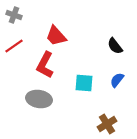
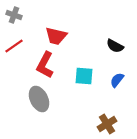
red trapezoid: rotated 35 degrees counterclockwise
black semicircle: rotated 24 degrees counterclockwise
cyan square: moved 7 px up
gray ellipse: rotated 55 degrees clockwise
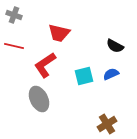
red trapezoid: moved 3 px right, 3 px up
red line: rotated 48 degrees clockwise
red L-shape: rotated 28 degrees clockwise
cyan square: rotated 18 degrees counterclockwise
blue semicircle: moved 6 px left, 6 px up; rotated 28 degrees clockwise
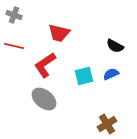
gray ellipse: moved 5 px right; rotated 25 degrees counterclockwise
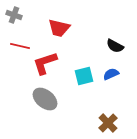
red trapezoid: moved 5 px up
red line: moved 6 px right
red L-shape: moved 2 px up; rotated 16 degrees clockwise
gray ellipse: moved 1 px right
brown cross: moved 1 px right, 1 px up; rotated 12 degrees counterclockwise
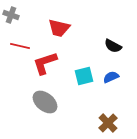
gray cross: moved 3 px left
black semicircle: moved 2 px left
blue semicircle: moved 3 px down
gray ellipse: moved 3 px down
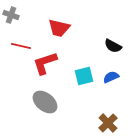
red line: moved 1 px right
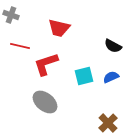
red line: moved 1 px left
red L-shape: moved 1 px right, 1 px down
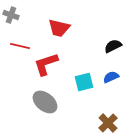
black semicircle: rotated 126 degrees clockwise
cyan square: moved 6 px down
